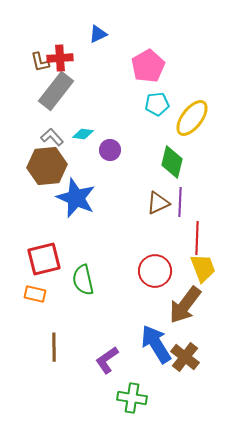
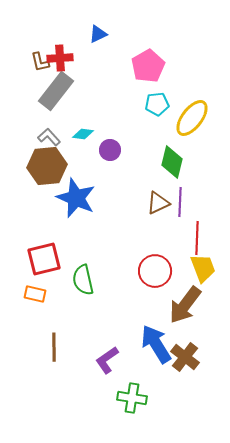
gray L-shape: moved 3 px left
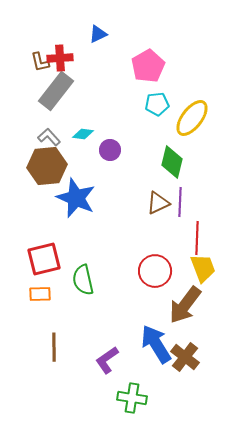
orange rectangle: moved 5 px right; rotated 15 degrees counterclockwise
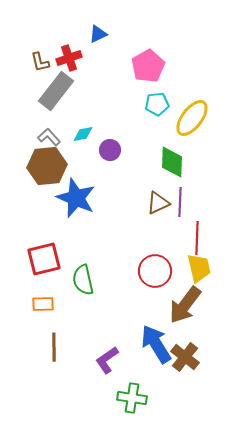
red cross: moved 9 px right; rotated 15 degrees counterclockwise
cyan diamond: rotated 20 degrees counterclockwise
green diamond: rotated 12 degrees counterclockwise
yellow trapezoid: moved 4 px left; rotated 8 degrees clockwise
orange rectangle: moved 3 px right, 10 px down
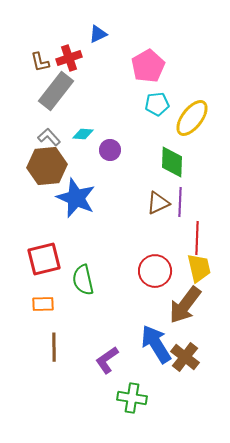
cyan diamond: rotated 15 degrees clockwise
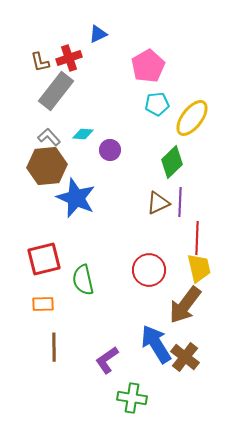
green diamond: rotated 44 degrees clockwise
red circle: moved 6 px left, 1 px up
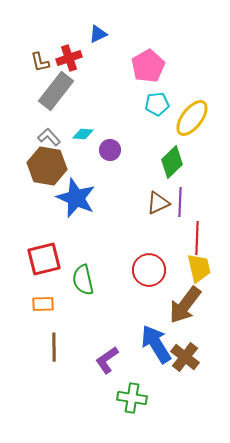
brown hexagon: rotated 15 degrees clockwise
